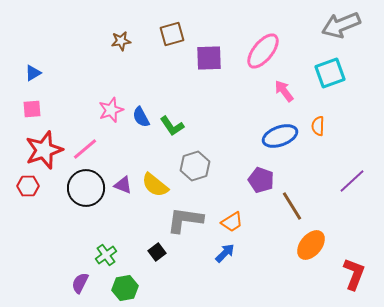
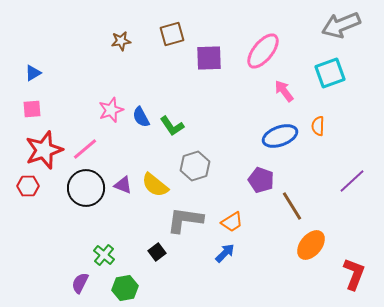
green cross: moved 2 px left; rotated 15 degrees counterclockwise
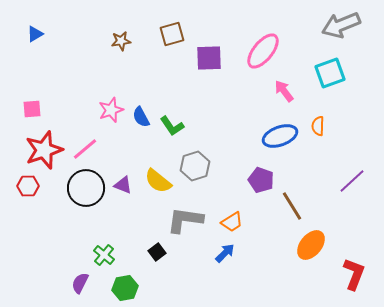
blue triangle: moved 2 px right, 39 px up
yellow semicircle: moved 3 px right, 4 px up
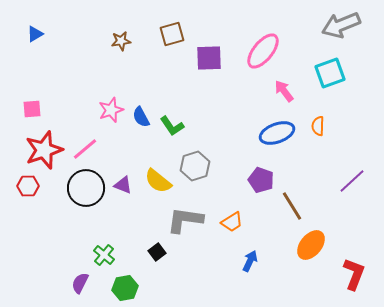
blue ellipse: moved 3 px left, 3 px up
blue arrow: moved 25 px right, 8 px down; rotated 20 degrees counterclockwise
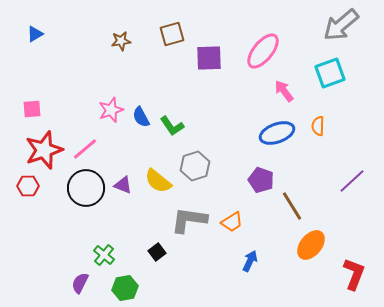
gray arrow: rotated 18 degrees counterclockwise
gray L-shape: moved 4 px right
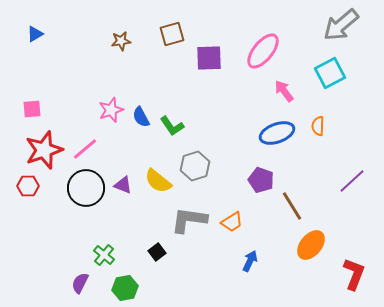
cyan square: rotated 8 degrees counterclockwise
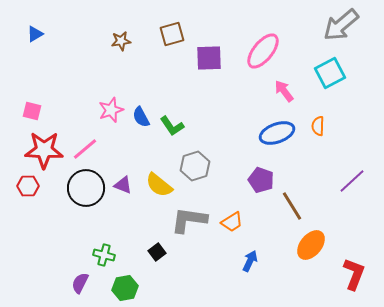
pink square: moved 2 px down; rotated 18 degrees clockwise
red star: rotated 21 degrees clockwise
yellow semicircle: moved 1 px right, 4 px down
green cross: rotated 25 degrees counterclockwise
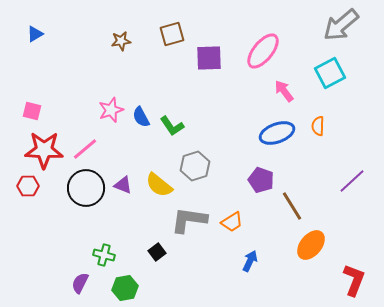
red L-shape: moved 6 px down
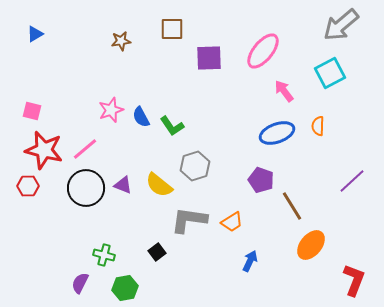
brown square: moved 5 px up; rotated 15 degrees clockwise
red star: rotated 12 degrees clockwise
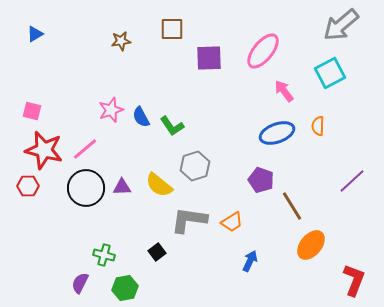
purple triangle: moved 1 px left, 2 px down; rotated 24 degrees counterclockwise
